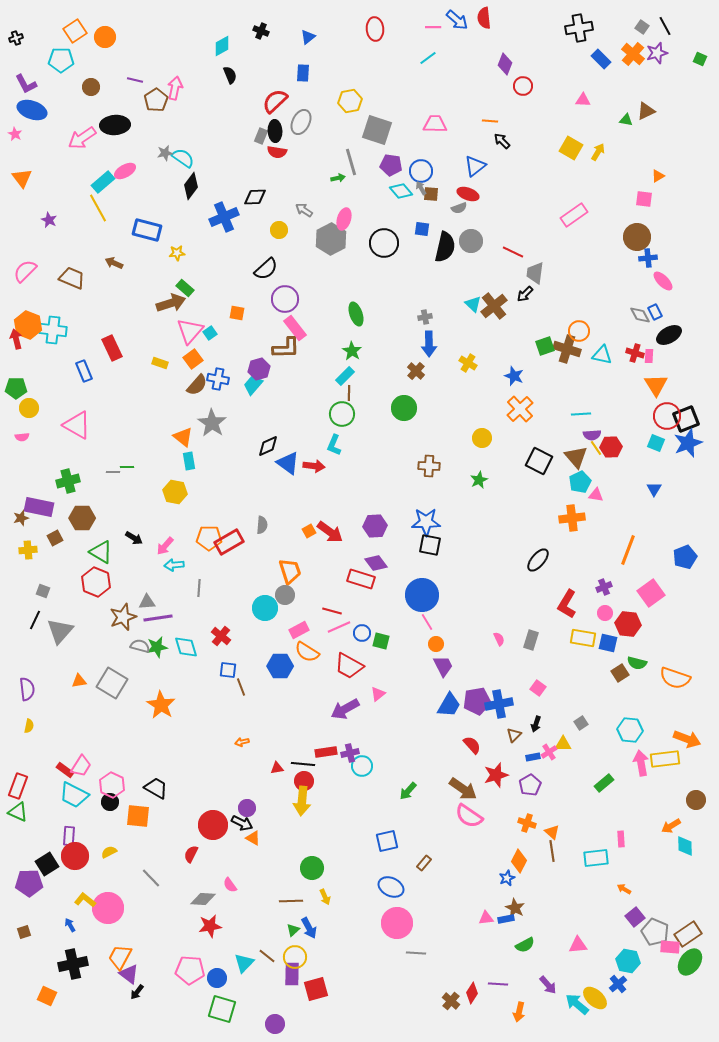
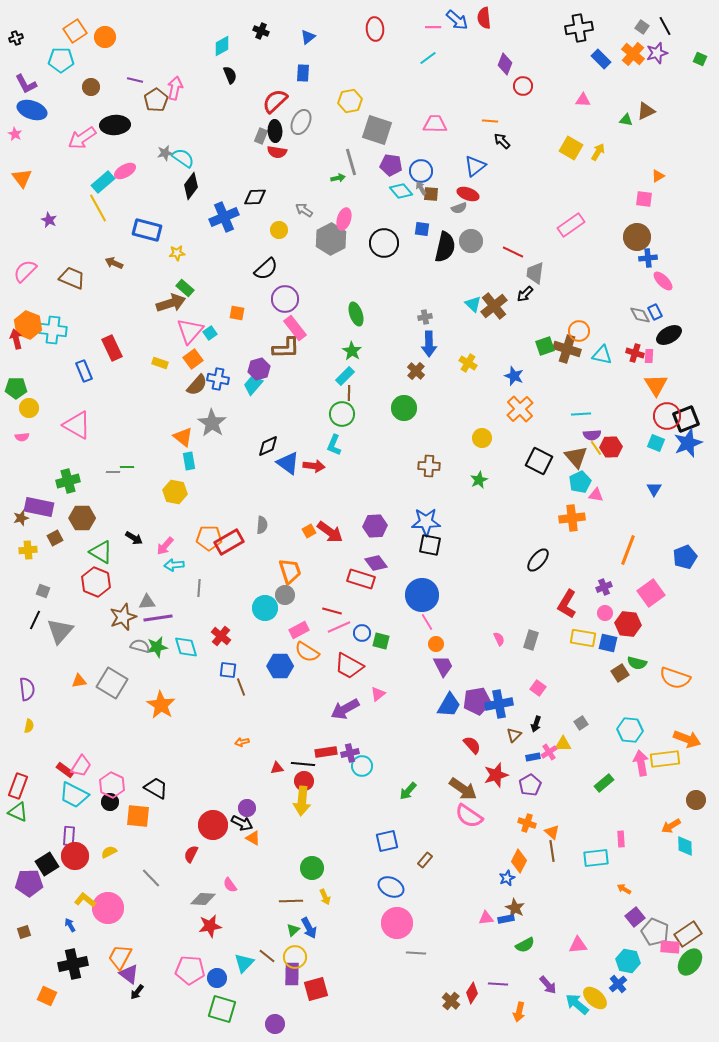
pink rectangle at (574, 215): moved 3 px left, 10 px down
brown rectangle at (424, 863): moved 1 px right, 3 px up
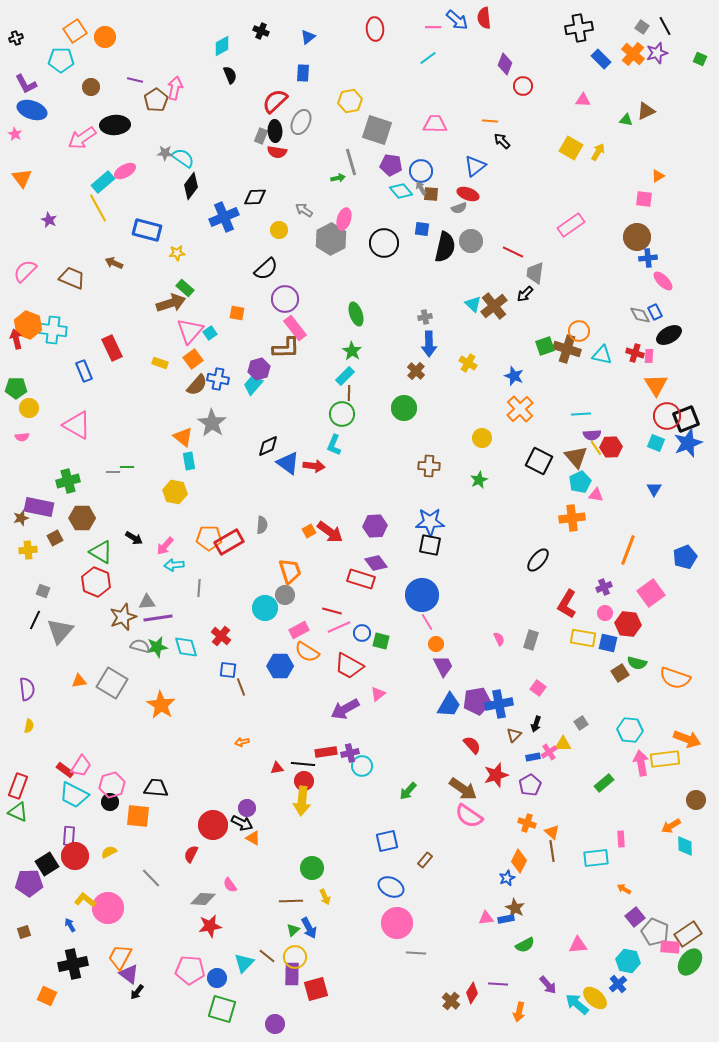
gray star at (165, 153): rotated 14 degrees clockwise
blue star at (426, 522): moved 4 px right
pink hexagon at (112, 785): rotated 20 degrees clockwise
black trapezoid at (156, 788): rotated 25 degrees counterclockwise
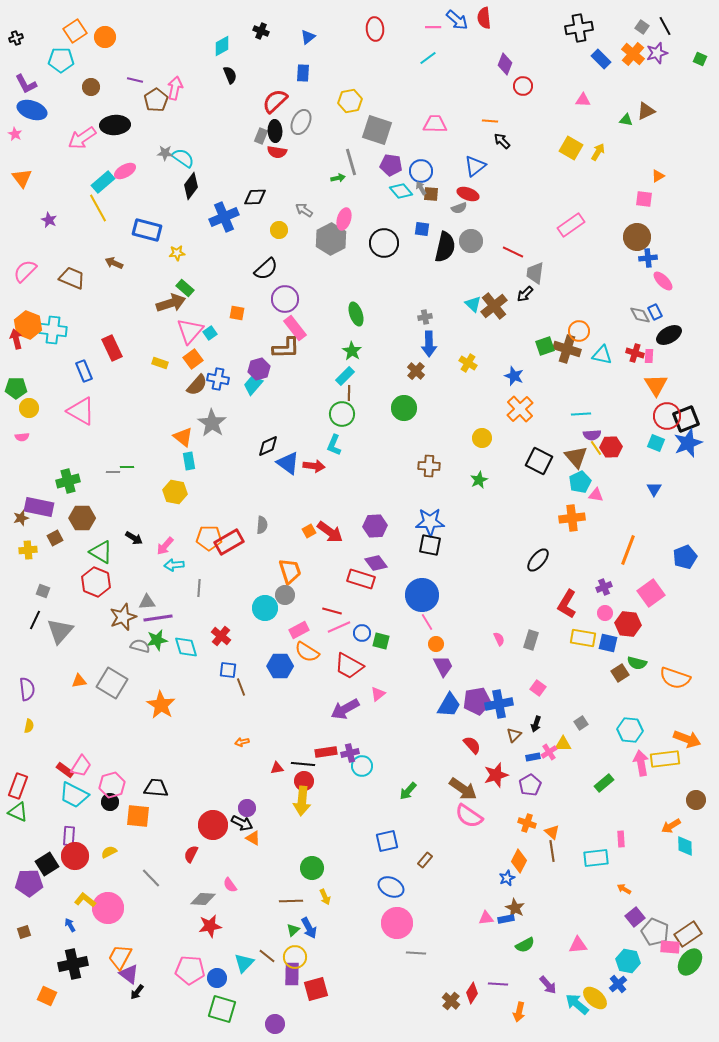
pink triangle at (77, 425): moved 4 px right, 14 px up
green star at (157, 647): moved 7 px up
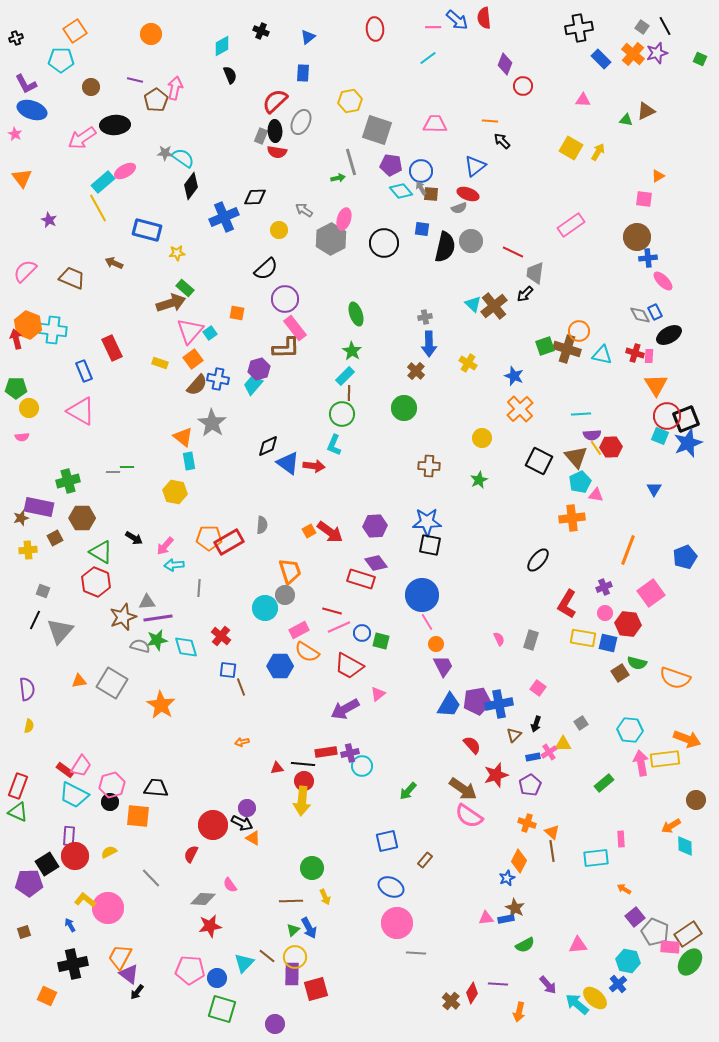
orange circle at (105, 37): moved 46 px right, 3 px up
cyan square at (656, 443): moved 4 px right, 7 px up
blue star at (430, 522): moved 3 px left
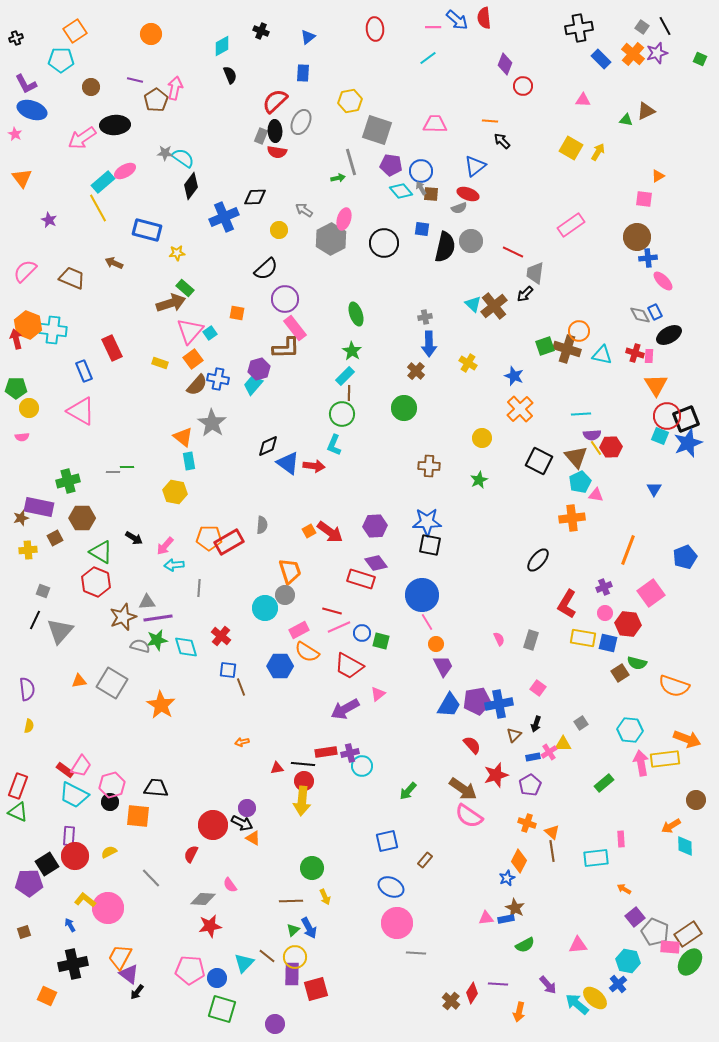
orange semicircle at (675, 678): moved 1 px left, 8 px down
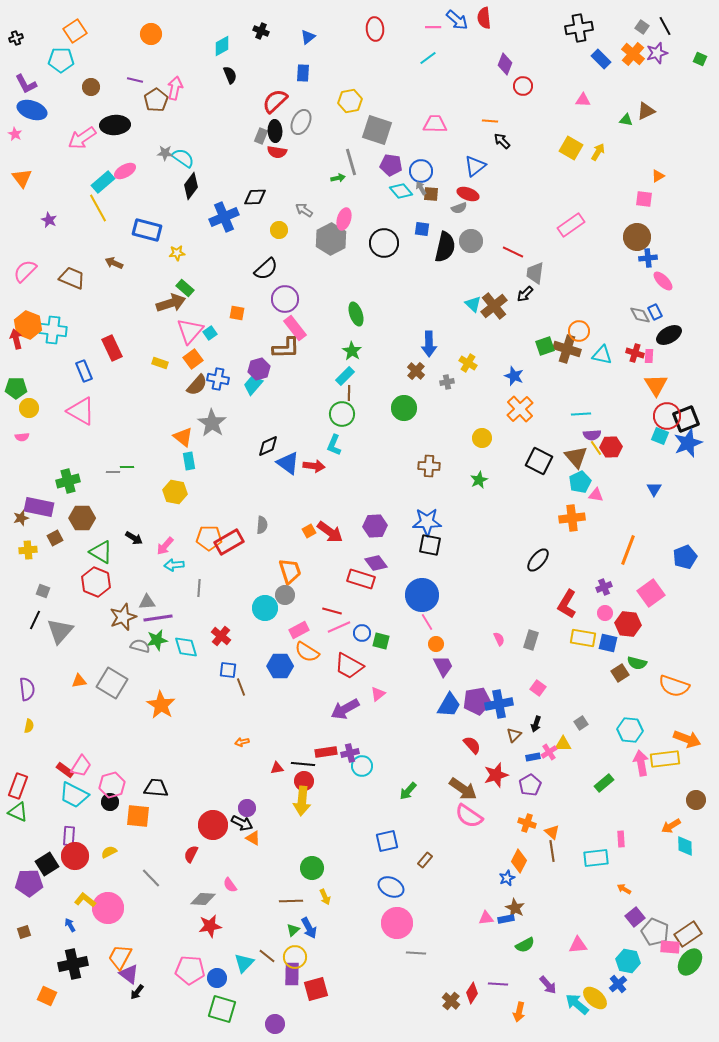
gray cross at (425, 317): moved 22 px right, 65 px down
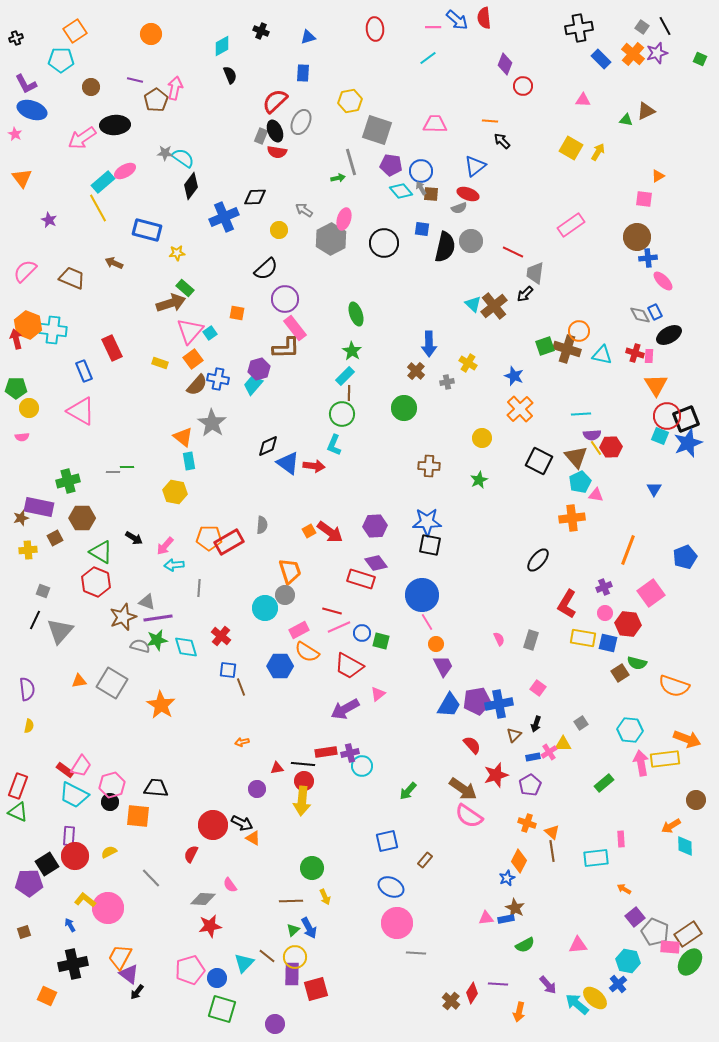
blue triangle at (308, 37): rotated 21 degrees clockwise
black ellipse at (275, 131): rotated 20 degrees counterclockwise
gray triangle at (147, 602): rotated 24 degrees clockwise
purple circle at (247, 808): moved 10 px right, 19 px up
pink pentagon at (190, 970): rotated 20 degrees counterclockwise
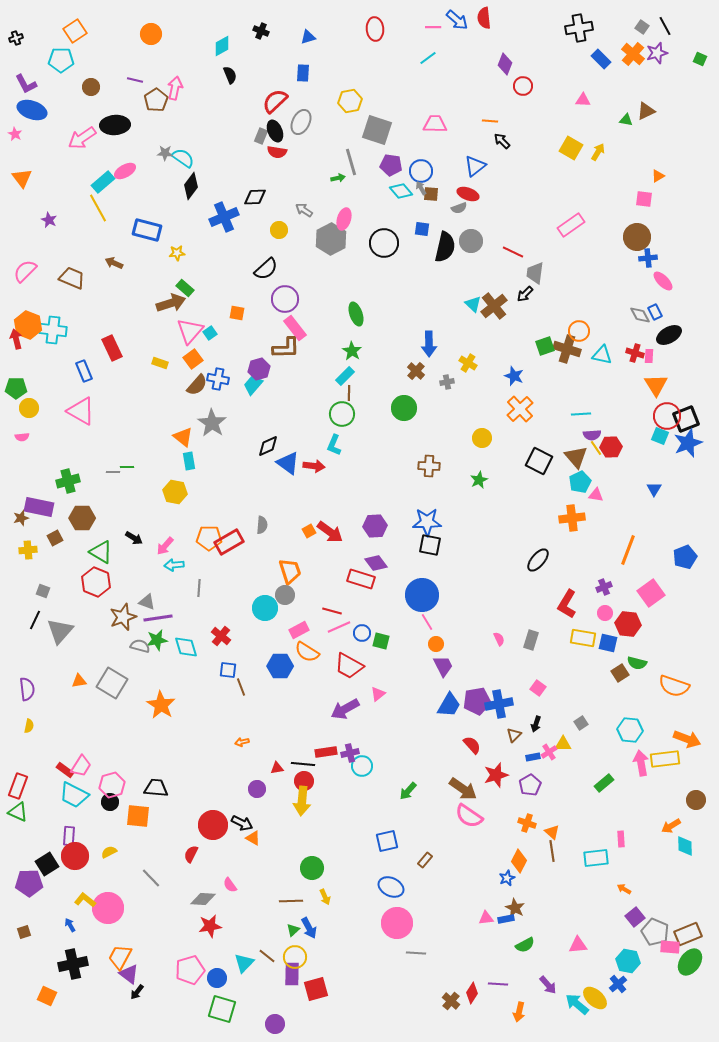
brown rectangle at (688, 934): rotated 12 degrees clockwise
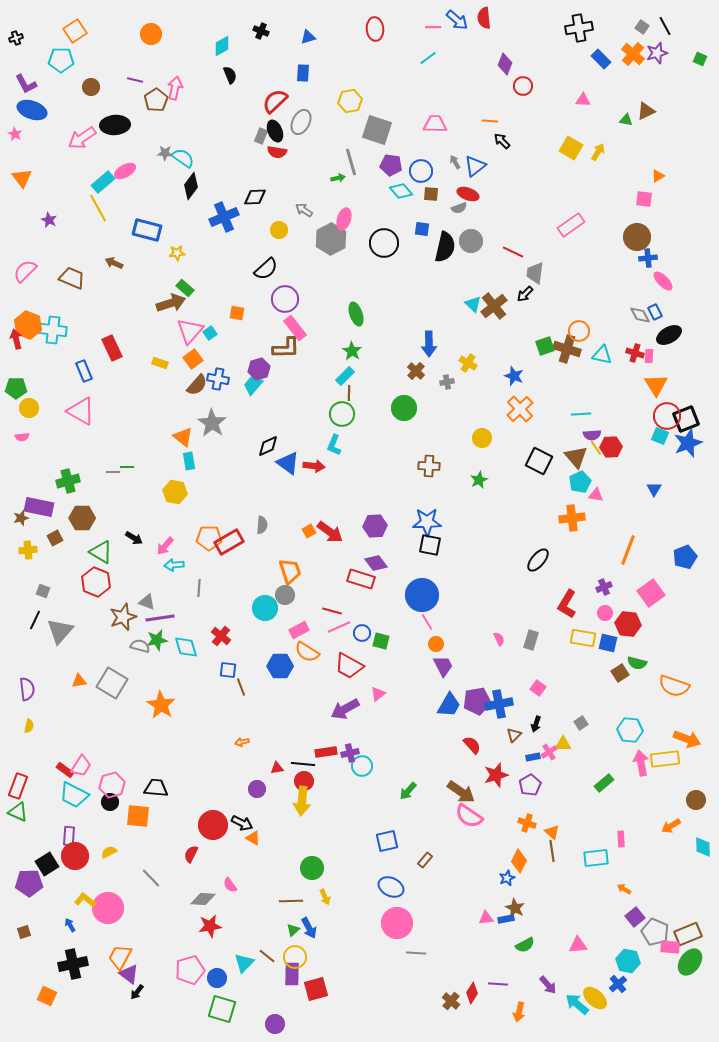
gray arrow at (421, 188): moved 34 px right, 26 px up
purple line at (158, 618): moved 2 px right
brown arrow at (463, 789): moved 2 px left, 3 px down
cyan diamond at (685, 846): moved 18 px right, 1 px down
